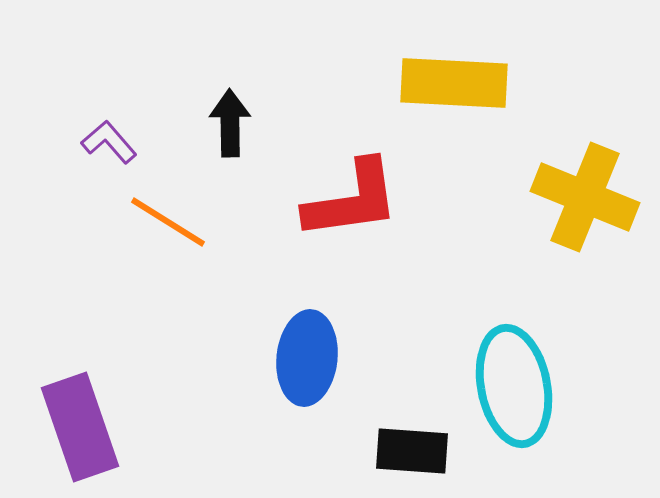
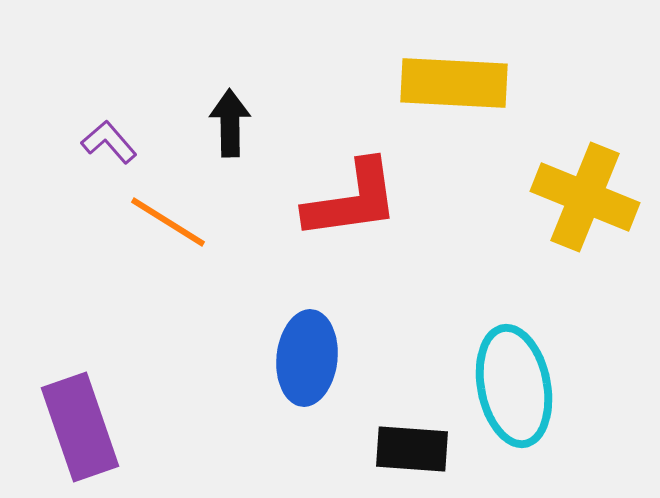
black rectangle: moved 2 px up
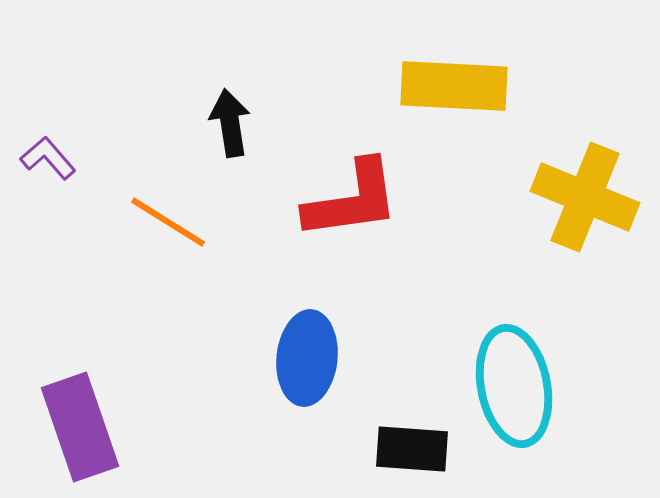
yellow rectangle: moved 3 px down
black arrow: rotated 8 degrees counterclockwise
purple L-shape: moved 61 px left, 16 px down
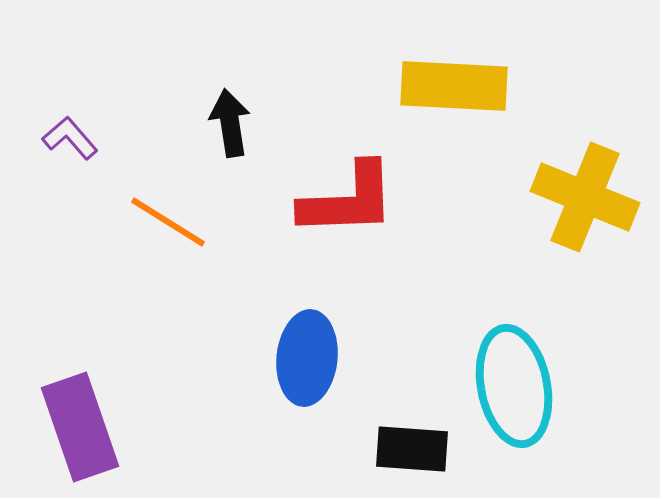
purple L-shape: moved 22 px right, 20 px up
red L-shape: moved 4 px left; rotated 6 degrees clockwise
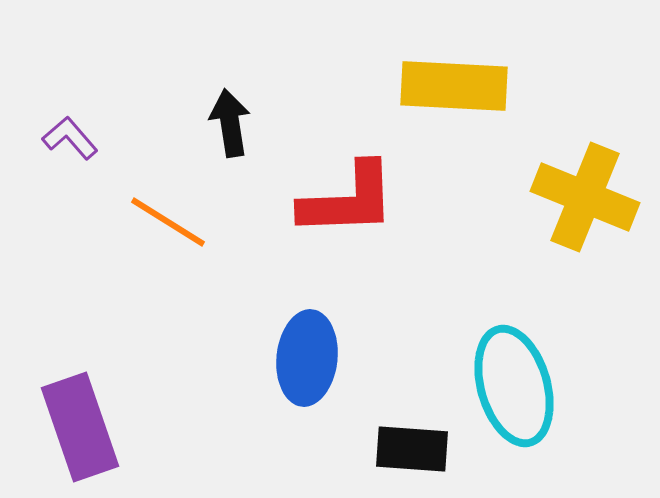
cyan ellipse: rotated 5 degrees counterclockwise
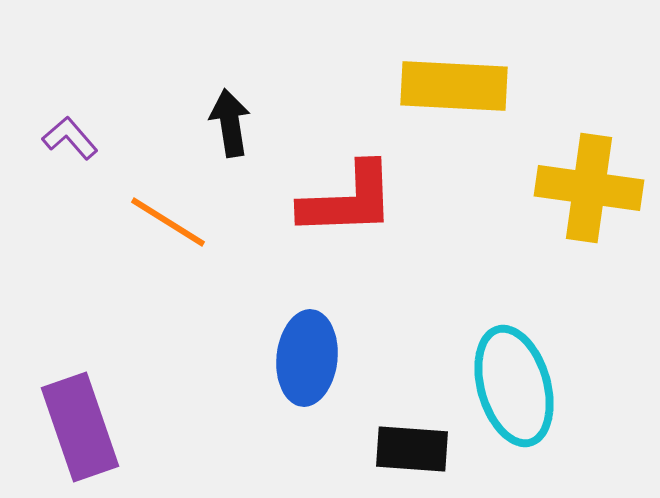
yellow cross: moved 4 px right, 9 px up; rotated 14 degrees counterclockwise
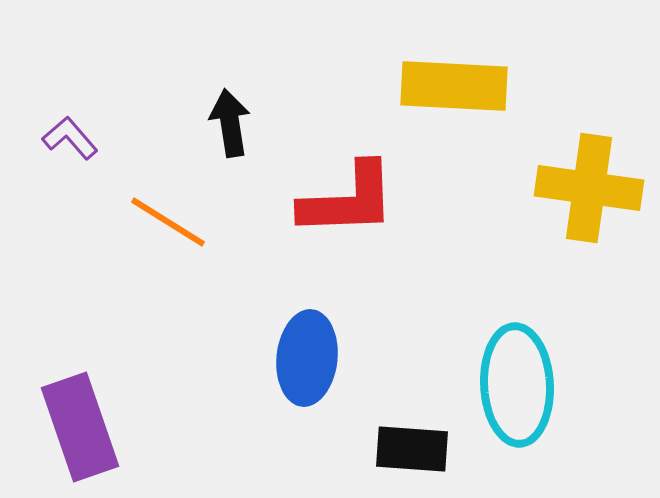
cyan ellipse: moved 3 px right, 1 px up; rotated 13 degrees clockwise
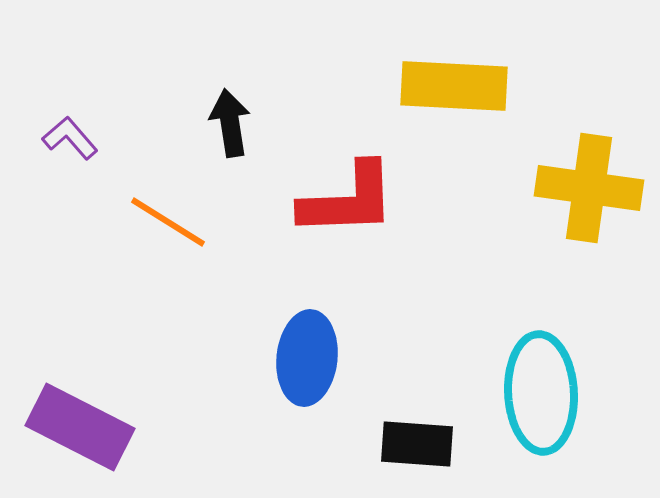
cyan ellipse: moved 24 px right, 8 px down
purple rectangle: rotated 44 degrees counterclockwise
black rectangle: moved 5 px right, 5 px up
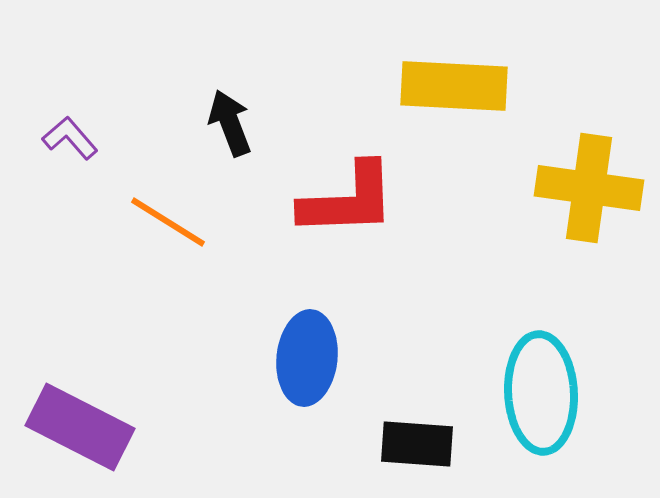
black arrow: rotated 12 degrees counterclockwise
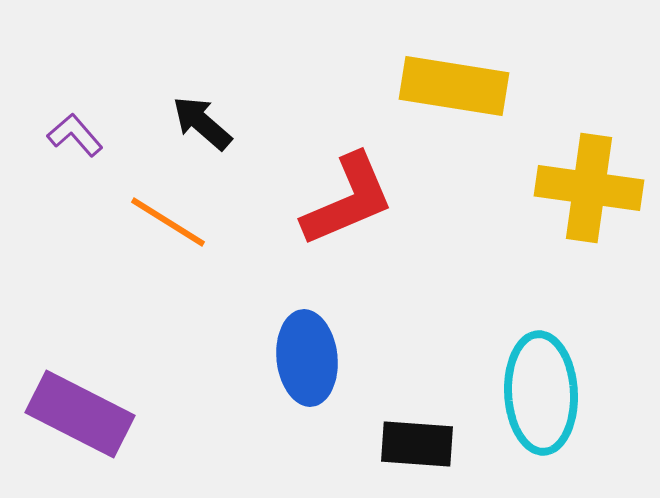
yellow rectangle: rotated 6 degrees clockwise
black arrow: moved 28 px left; rotated 28 degrees counterclockwise
purple L-shape: moved 5 px right, 3 px up
red L-shape: rotated 21 degrees counterclockwise
blue ellipse: rotated 12 degrees counterclockwise
purple rectangle: moved 13 px up
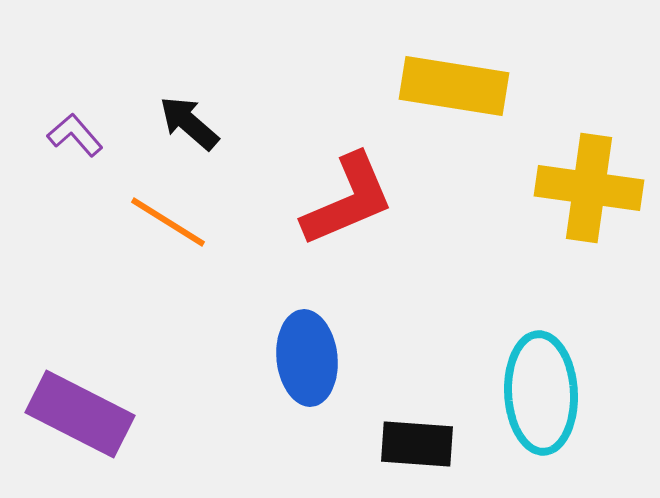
black arrow: moved 13 px left
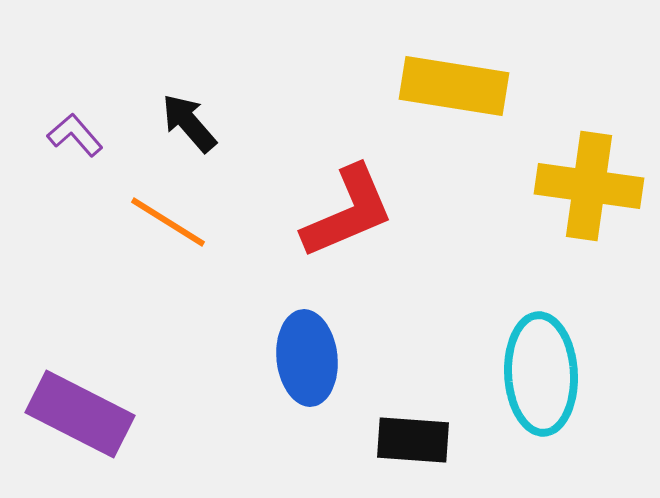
black arrow: rotated 8 degrees clockwise
yellow cross: moved 2 px up
red L-shape: moved 12 px down
cyan ellipse: moved 19 px up
black rectangle: moved 4 px left, 4 px up
